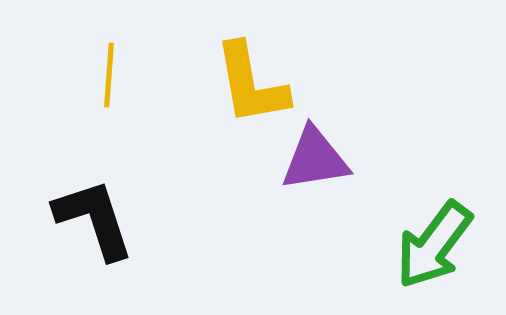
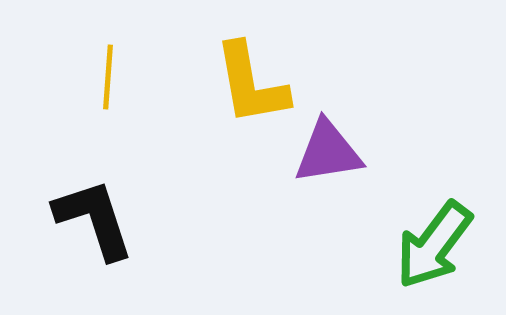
yellow line: moved 1 px left, 2 px down
purple triangle: moved 13 px right, 7 px up
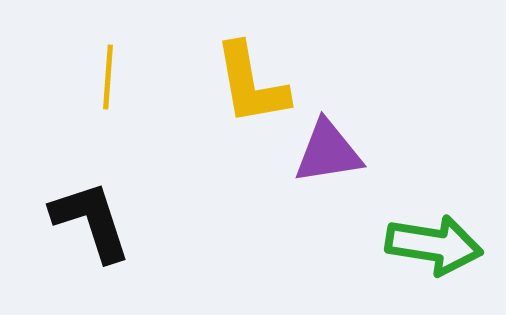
black L-shape: moved 3 px left, 2 px down
green arrow: rotated 118 degrees counterclockwise
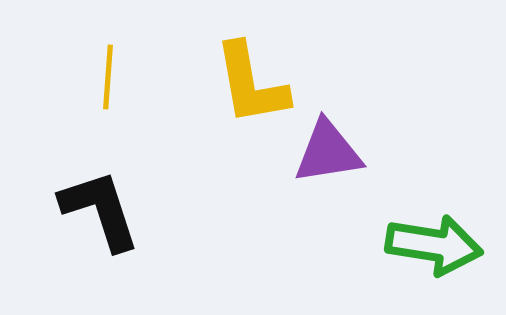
black L-shape: moved 9 px right, 11 px up
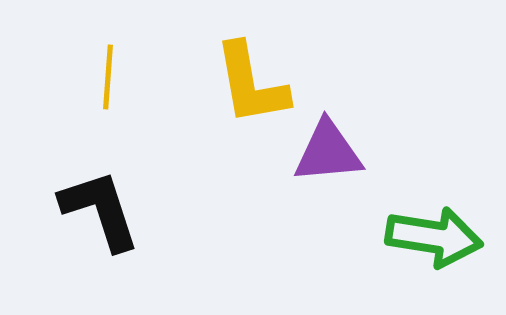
purple triangle: rotated 4 degrees clockwise
green arrow: moved 8 px up
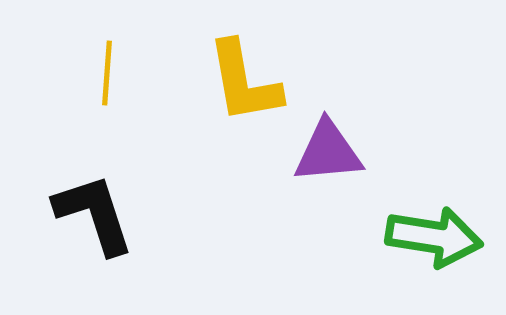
yellow line: moved 1 px left, 4 px up
yellow L-shape: moved 7 px left, 2 px up
black L-shape: moved 6 px left, 4 px down
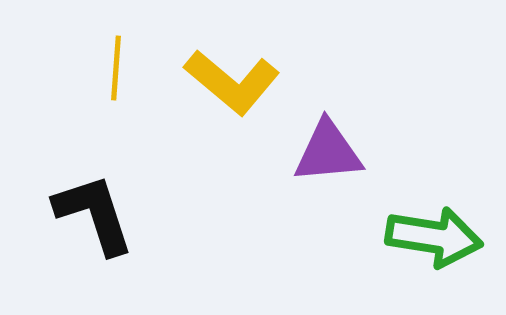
yellow line: moved 9 px right, 5 px up
yellow L-shape: moved 12 px left; rotated 40 degrees counterclockwise
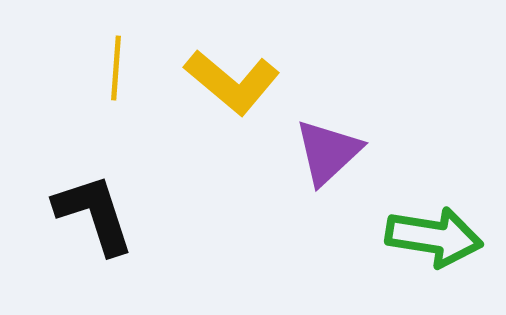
purple triangle: rotated 38 degrees counterclockwise
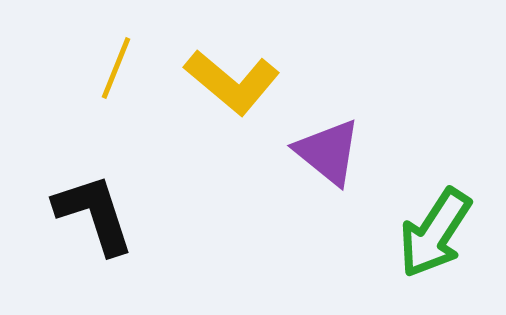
yellow line: rotated 18 degrees clockwise
purple triangle: rotated 38 degrees counterclockwise
green arrow: moved 1 px right, 4 px up; rotated 114 degrees clockwise
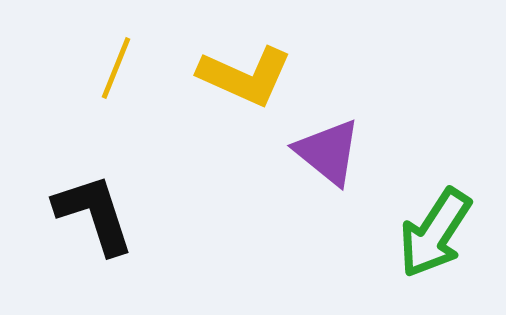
yellow L-shape: moved 13 px right, 6 px up; rotated 16 degrees counterclockwise
